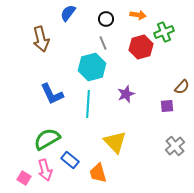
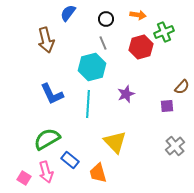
brown arrow: moved 5 px right, 1 px down
pink arrow: moved 1 px right, 2 px down
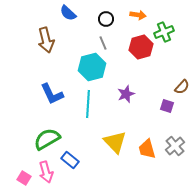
blue semicircle: rotated 84 degrees counterclockwise
purple square: rotated 24 degrees clockwise
orange trapezoid: moved 49 px right, 24 px up
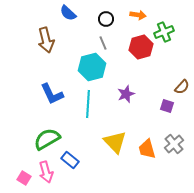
gray cross: moved 1 px left, 2 px up
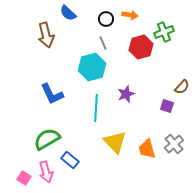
orange arrow: moved 8 px left
brown arrow: moved 5 px up
cyan line: moved 8 px right, 4 px down
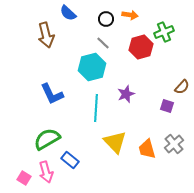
gray line: rotated 24 degrees counterclockwise
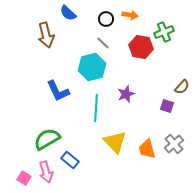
red hexagon: rotated 25 degrees clockwise
blue L-shape: moved 6 px right, 3 px up
